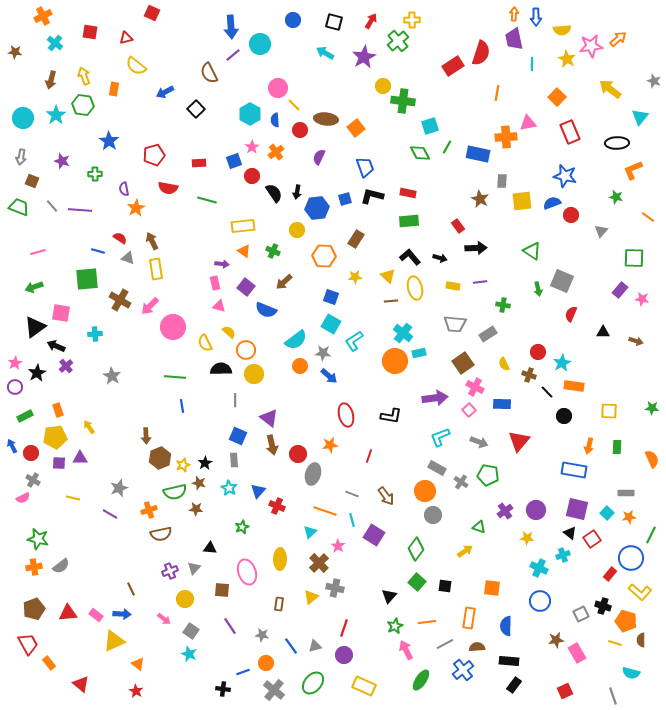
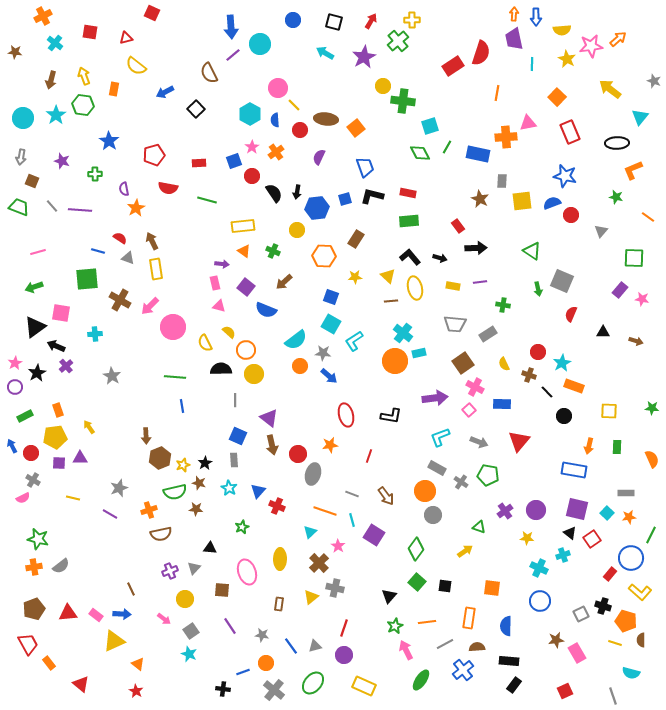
orange rectangle at (574, 386): rotated 12 degrees clockwise
gray square at (191, 631): rotated 21 degrees clockwise
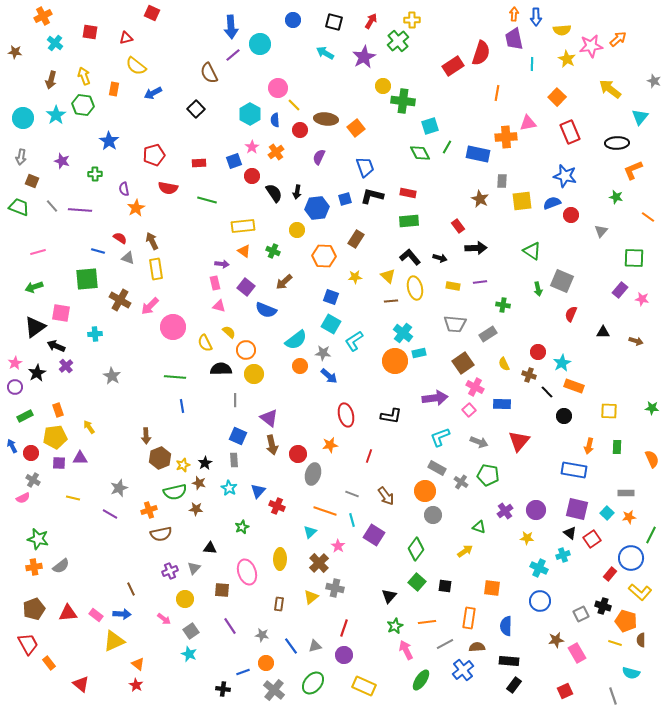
blue arrow at (165, 92): moved 12 px left, 1 px down
red star at (136, 691): moved 6 px up
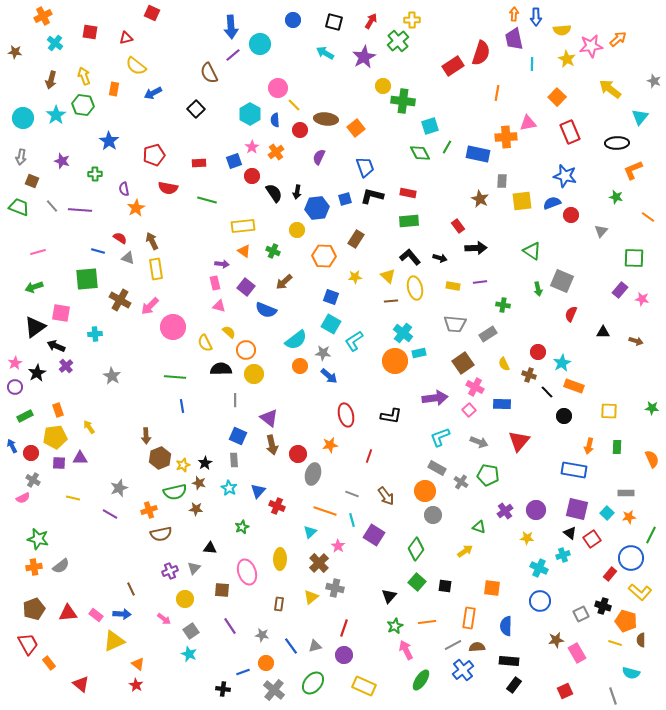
gray line at (445, 644): moved 8 px right, 1 px down
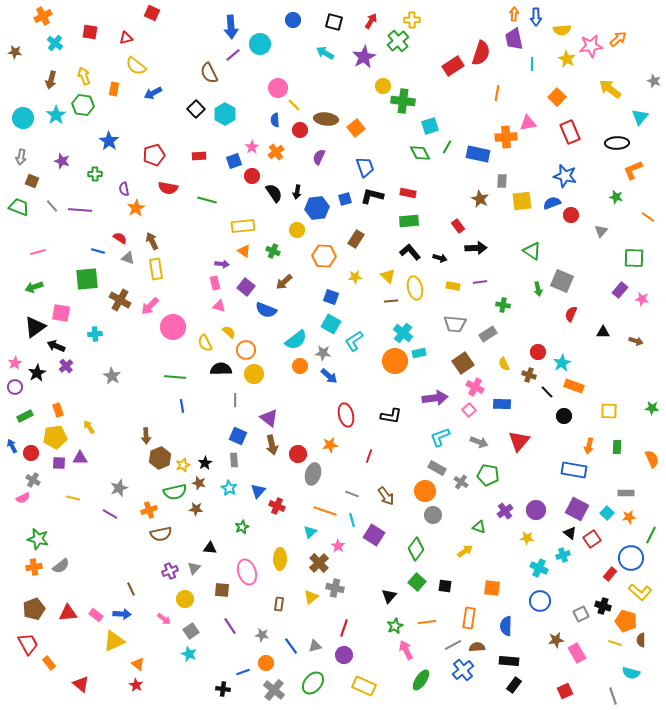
cyan hexagon at (250, 114): moved 25 px left
red rectangle at (199, 163): moved 7 px up
black L-shape at (410, 257): moved 5 px up
purple square at (577, 509): rotated 15 degrees clockwise
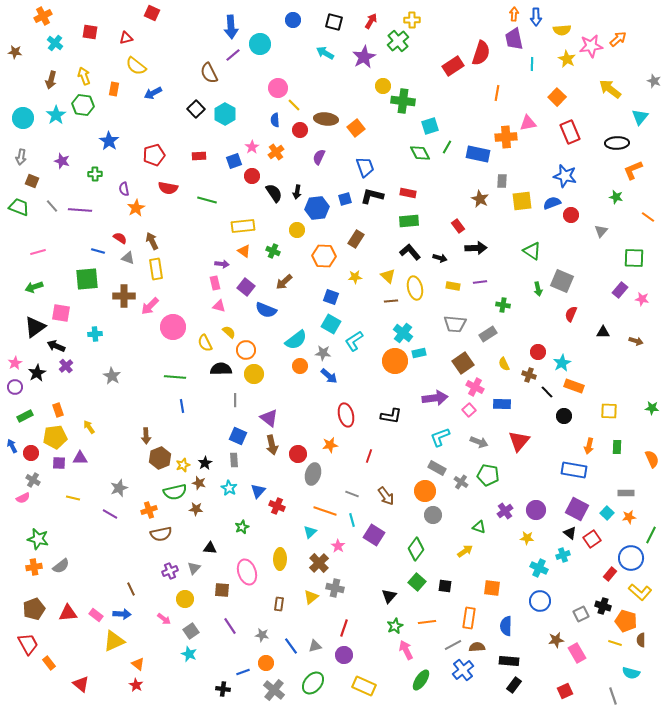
brown cross at (120, 300): moved 4 px right, 4 px up; rotated 30 degrees counterclockwise
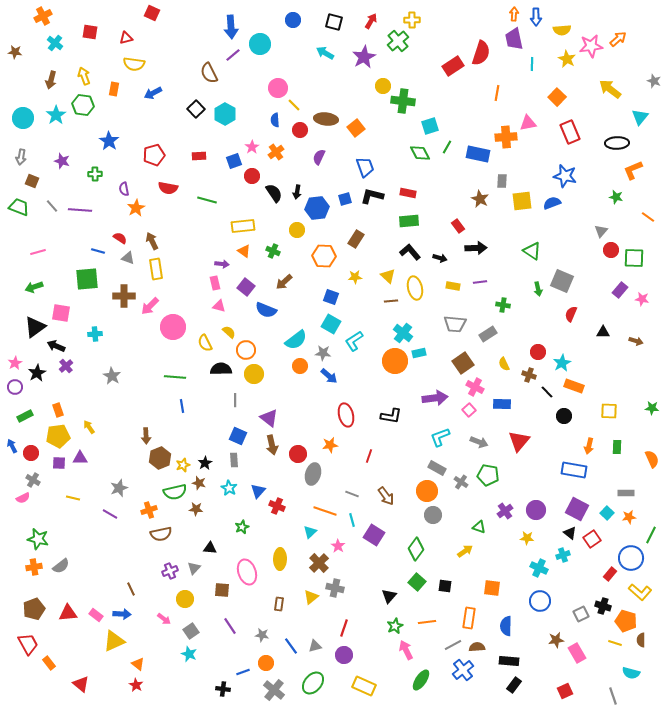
yellow semicircle at (136, 66): moved 2 px left, 2 px up; rotated 30 degrees counterclockwise
red circle at (571, 215): moved 40 px right, 35 px down
yellow pentagon at (55, 437): moved 3 px right, 1 px up
orange circle at (425, 491): moved 2 px right
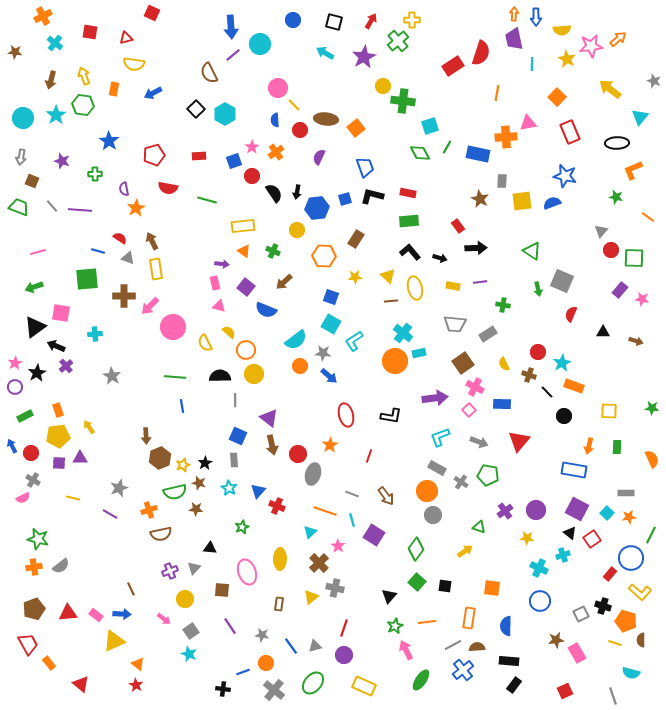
black semicircle at (221, 369): moved 1 px left, 7 px down
orange star at (330, 445): rotated 21 degrees counterclockwise
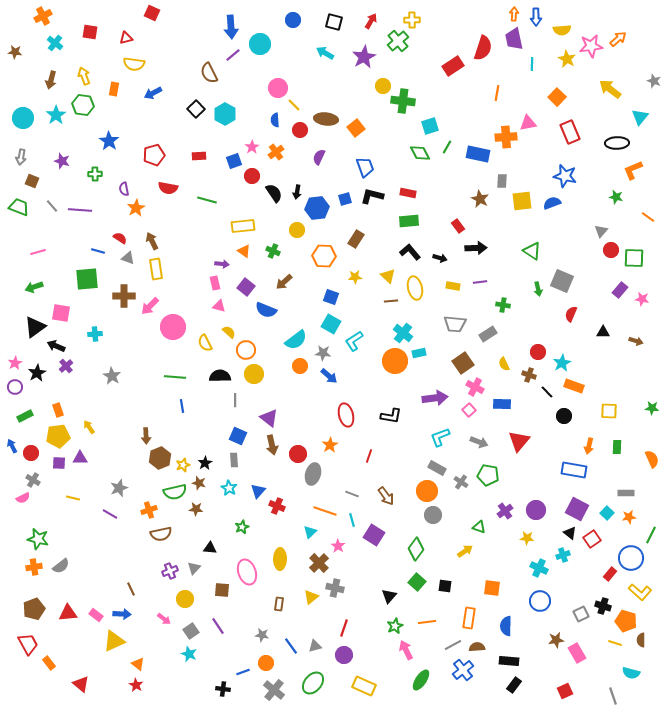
red semicircle at (481, 53): moved 2 px right, 5 px up
purple line at (230, 626): moved 12 px left
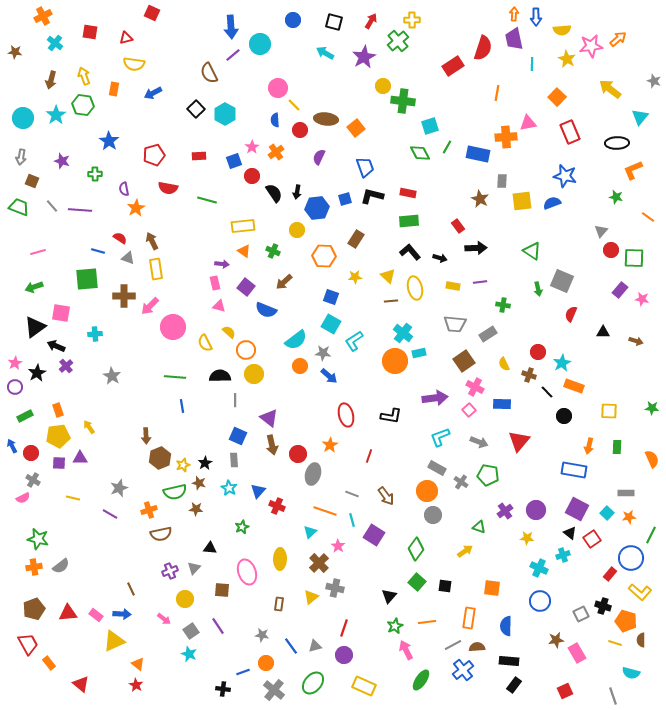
brown square at (463, 363): moved 1 px right, 2 px up
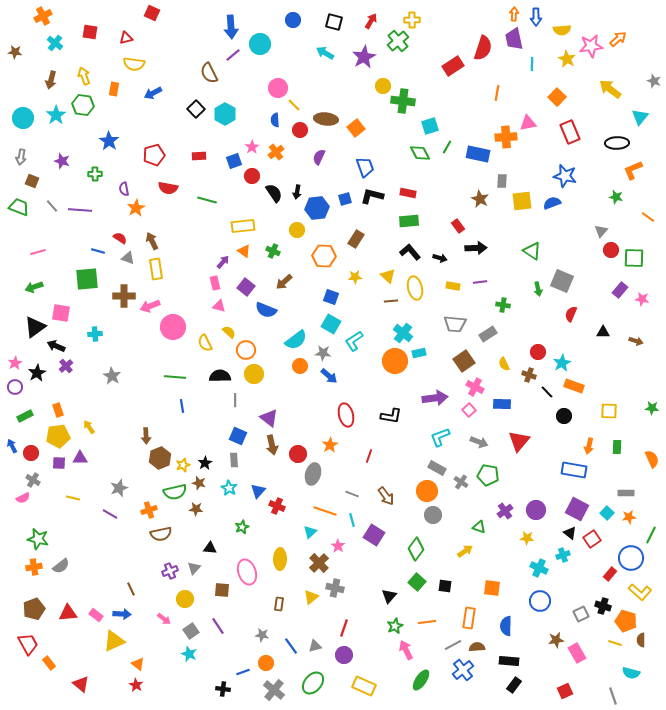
purple arrow at (222, 264): moved 1 px right, 2 px up; rotated 56 degrees counterclockwise
pink arrow at (150, 306): rotated 24 degrees clockwise
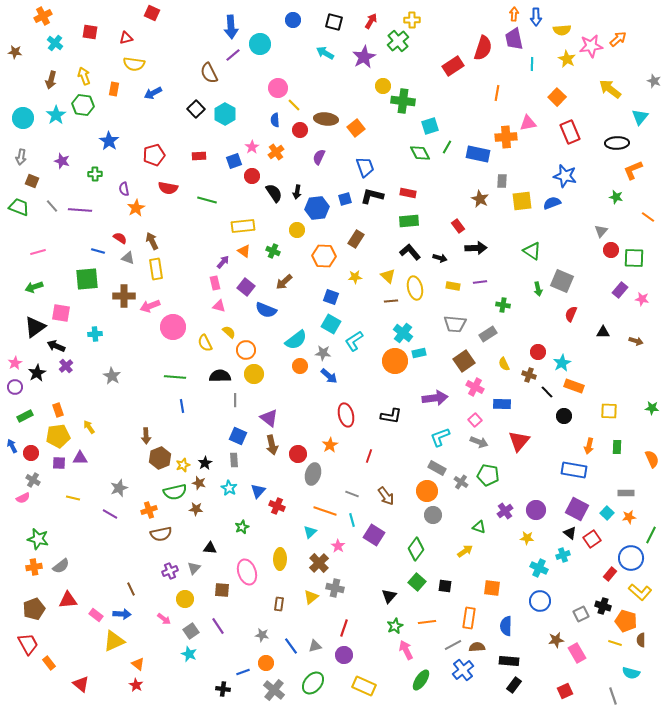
pink square at (469, 410): moved 6 px right, 10 px down
red triangle at (68, 613): moved 13 px up
